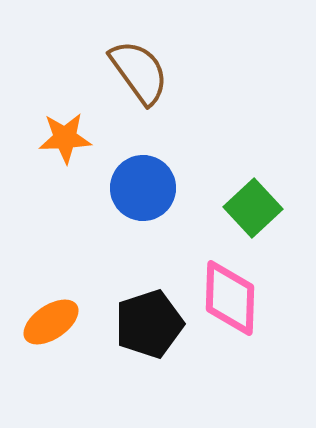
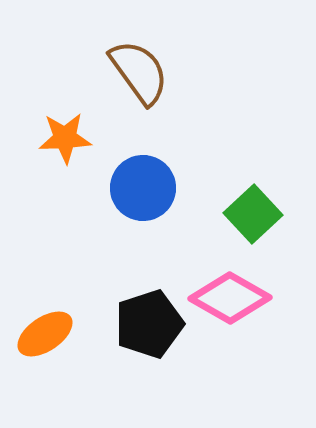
green square: moved 6 px down
pink diamond: rotated 62 degrees counterclockwise
orange ellipse: moved 6 px left, 12 px down
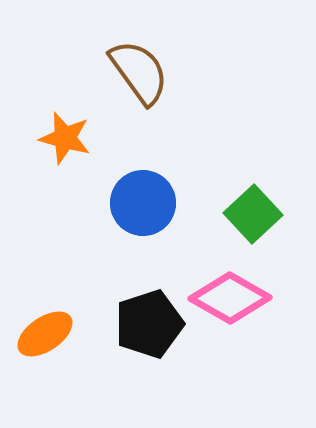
orange star: rotated 18 degrees clockwise
blue circle: moved 15 px down
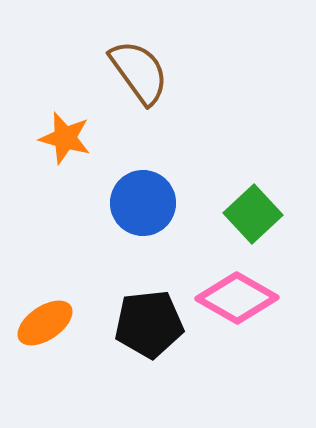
pink diamond: moved 7 px right
black pentagon: rotated 12 degrees clockwise
orange ellipse: moved 11 px up
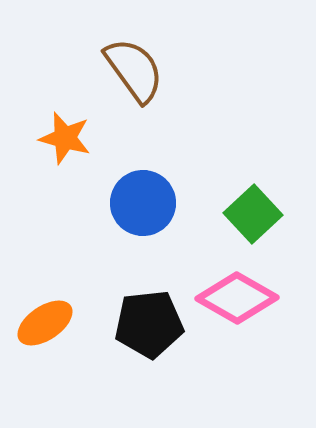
brown semicircle: moved 5 px left, 2 px up
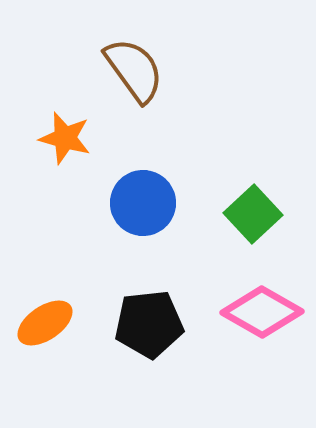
pink diamond: moved 25 px right, 14 px down
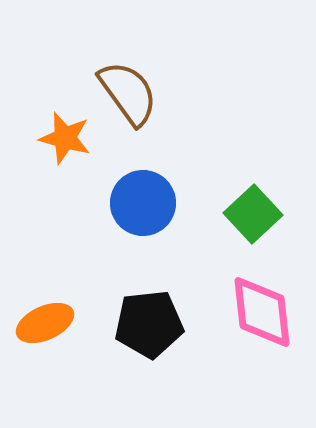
brown semicircle: moved 6 px left, 23 px down
pink diamond: rotated 54 degrees clockwise
orange ellipse: rotated 10 degrees clockwise
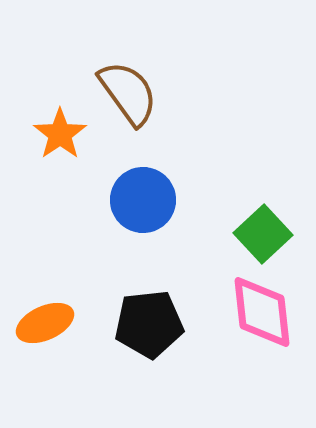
orange star: moved 5 px left, 4 px up; rotated 22 degrees clockwise
blue circle: moved 3 px up
green square: moved 10 px right, 20 px down
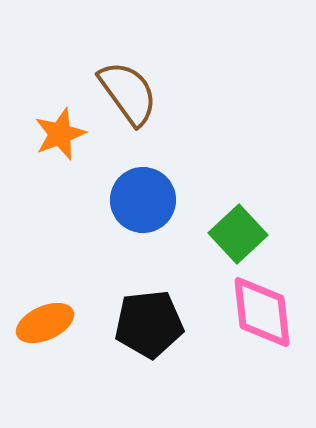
orange star: rotated 14 degrees clockwise
green square: moved 25 px left
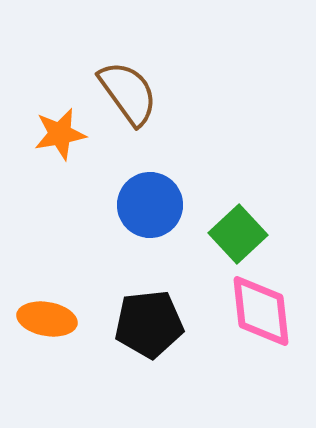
orange star: rotated 10 degrees clockwise
blue circle: moved 7 px right, 5 px down
pink diamond: moved 1 px left, 1 px up
orange ellipse: moved 2 px right, 4 px up; rotated 34 degrees clockwise
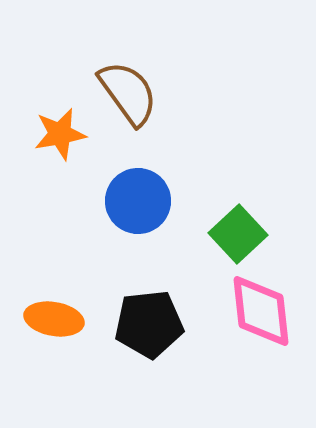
blue circle: moved 12 px left, 4 px up
orange ellipse: moved 7 px right
